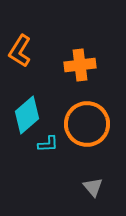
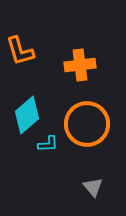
orange L-shape: rotated 48 degrees counterclockwise
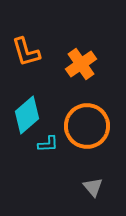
orange L-shape: moved 6 px right, 1 px down
orange cross: moved 1 px right, 1 px up; rotated 28 degrees counterclockwise
orange circle: moved 2 px down
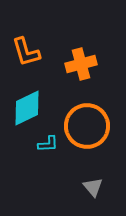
orange cross: rotated 20 degrees clockwise
cyan diamond: moved 7 px up; rotated 15 degrees clockwise
